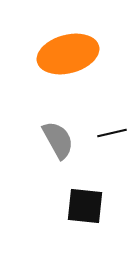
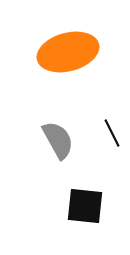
orange ellipse: moved 2 px up
black line: rotated 76 degrees clockwise
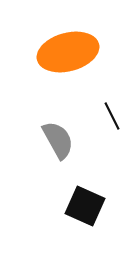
black line: moved 17 px up
black square: rotated 18 degrees clockwise
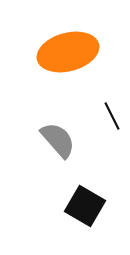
gray semicircle: rotated 12 degrees counterclockwise
black square: rotated 6 degrees clockwise
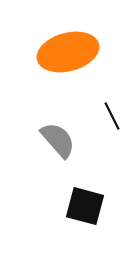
black square: rotated 15 degrees counterclockwise
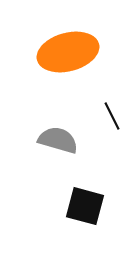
gray semicircle: rotated 33 degrees counterclockwise
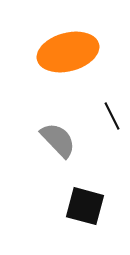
gray semicircle: rotated 30 degrees clockwise
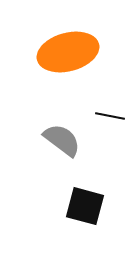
black line: moved 2 px left; rotated 52 degrees counterclockwise
gray semicircle: moved 4 px right; rotated 9 degrees counterclockwise
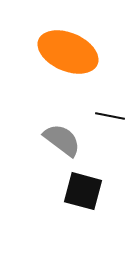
orange ellipse: rotated 38 degrees clockwise
black square: moved 2 px left, 15 px up
